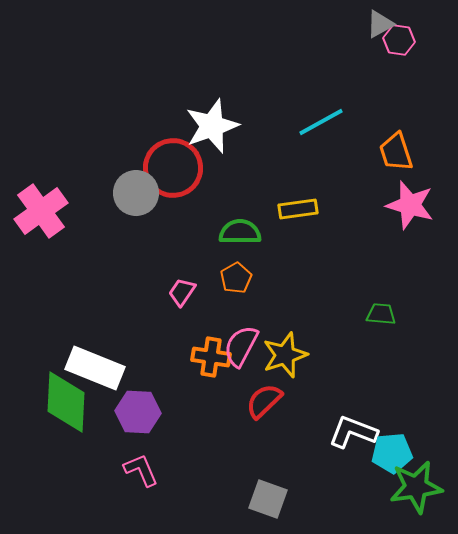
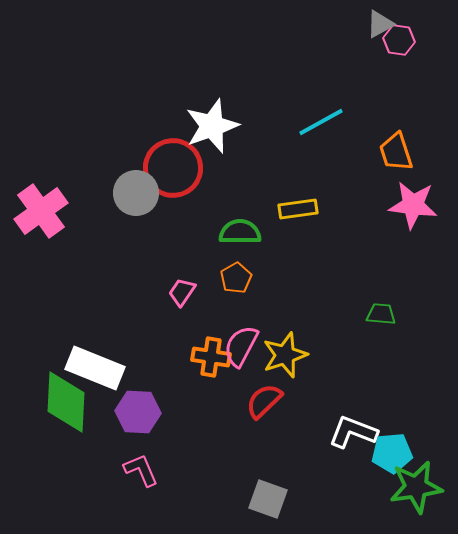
pink star: moved 3 px right; rotated 9 degrees counterclockwise
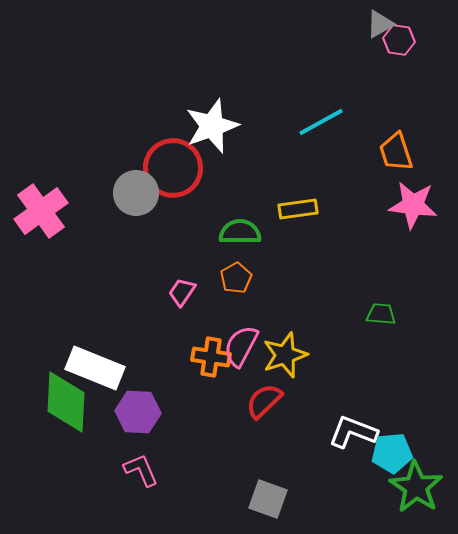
green star: rotated 30 degrees counterclockwise
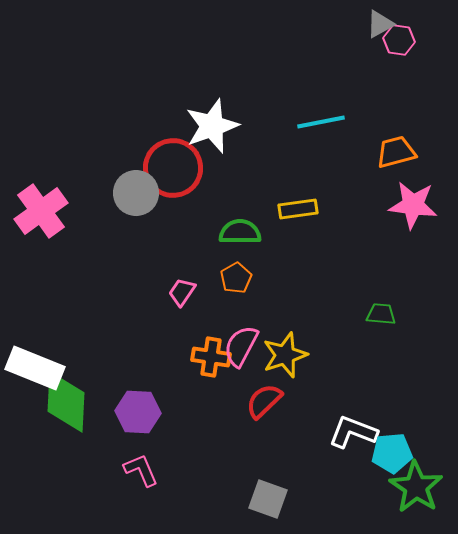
cyan line: rotated 18 degrees clockwise
orange trapezoid: rotated 93 degrees clockwise
white rectangle: moved 60 px left
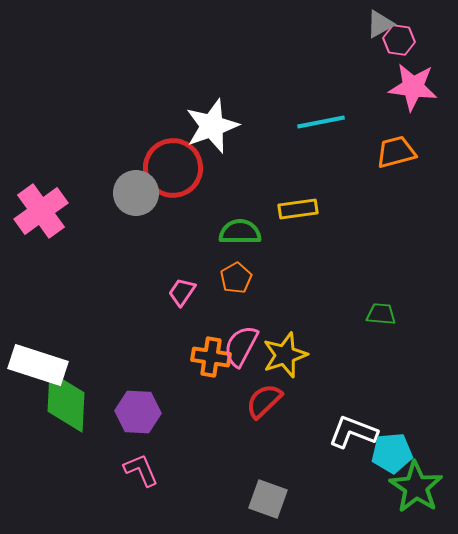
pink star: moved 118 px up
white rectangle: moved 3 px right, 3 px up; rotated 4 degrees counterclockwise
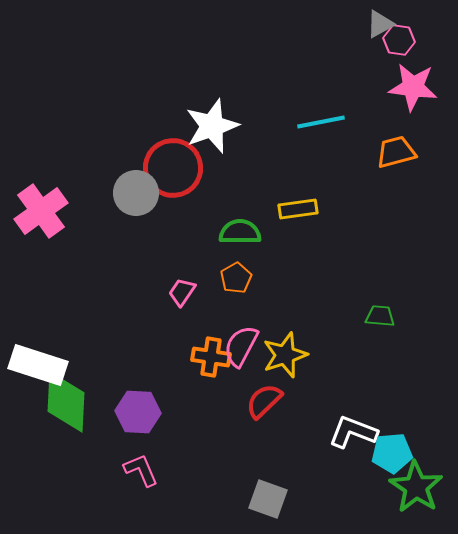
green trapezoid: moved 1 px left, 2 px down
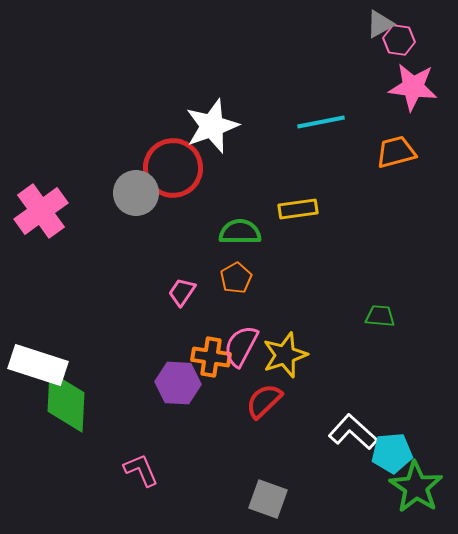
purple hexagon: moved 40 px right, 29 px up
white L-shape: rotated 21 degrees clockwise
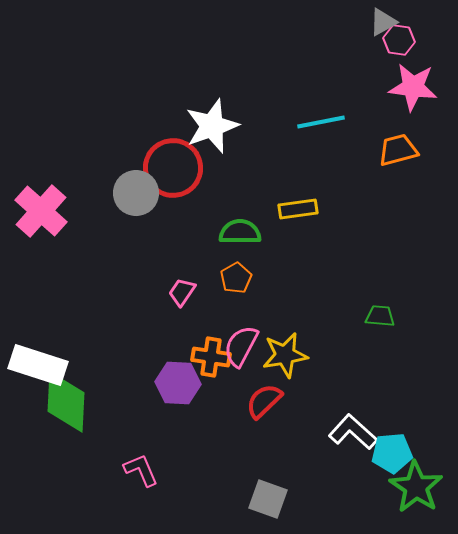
gray triangle: moved 3 px right, 2 px up
orange trapezoid: moved 2 px right, 2 px up
pink cross: rotated 12 degrees counterclockwise
yellow star: rotated 9 degrees clockwise
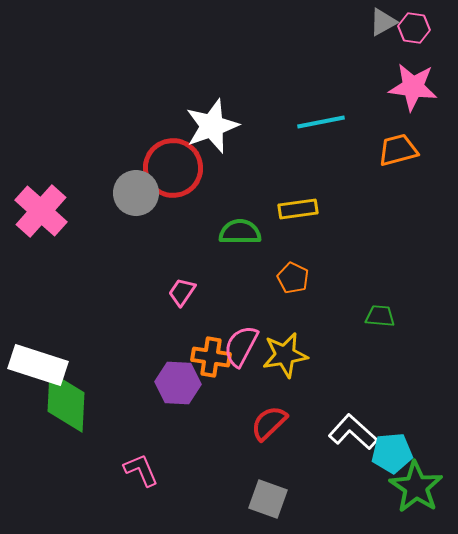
pink hexagon: moved 15 px right, 12 px up
orange pentagon: moved 57 px right; rotated 16 degrees counterclockwise
red semicircle: moved 5 px right, 22 px down
